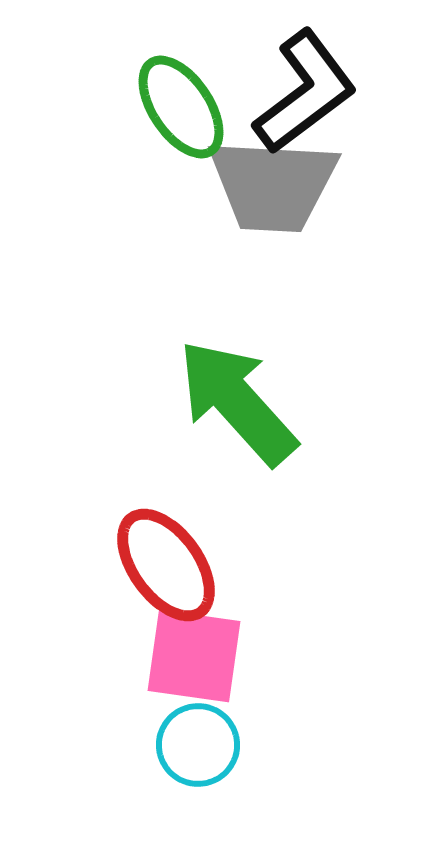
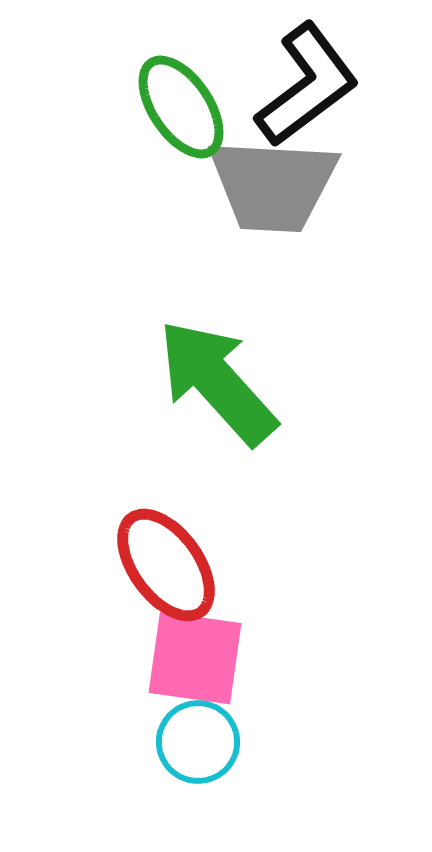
black L-shape: moved 2 px right, 7 px up
green arrow: moved 20 px left, 20 px up
pink square: moved 1 px right, 2 px down
cyan circle: moved 3 px up
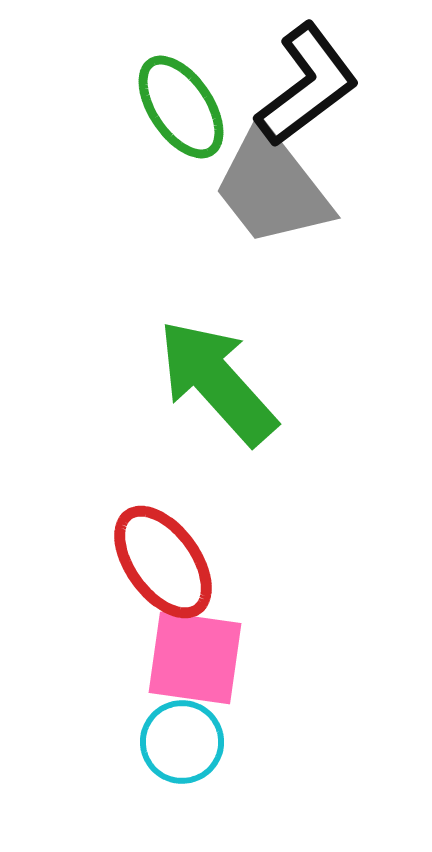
gray trapezoid: moved 1 px left, 2 px down; rotated 49 degrees clockwise
red ellipse: moved 3 px left, 3 px up
cyan circle: moved 16 px left
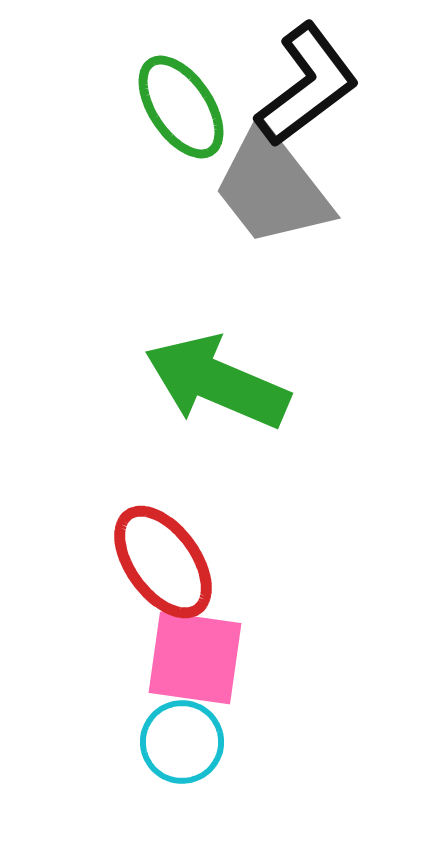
green arrow: rotated 25 degrees counterclockwise
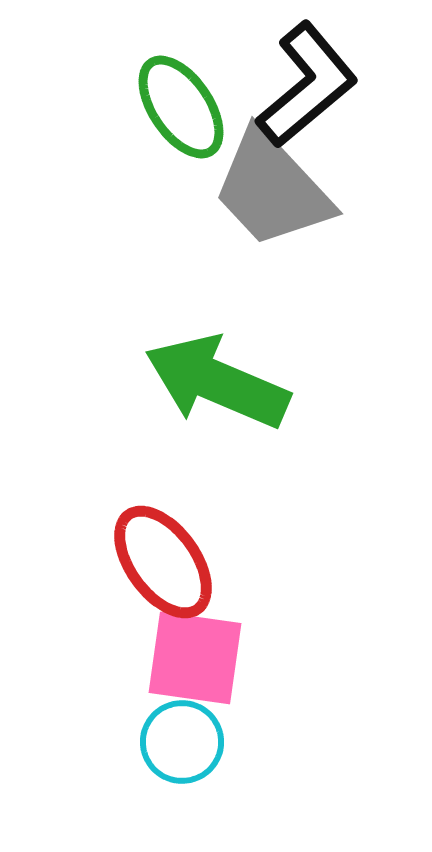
black L-shape: rotated 3 degrees counterclockwise
gray trapezoid: moved 2 px down; rotated 5 degrees counterclockwise
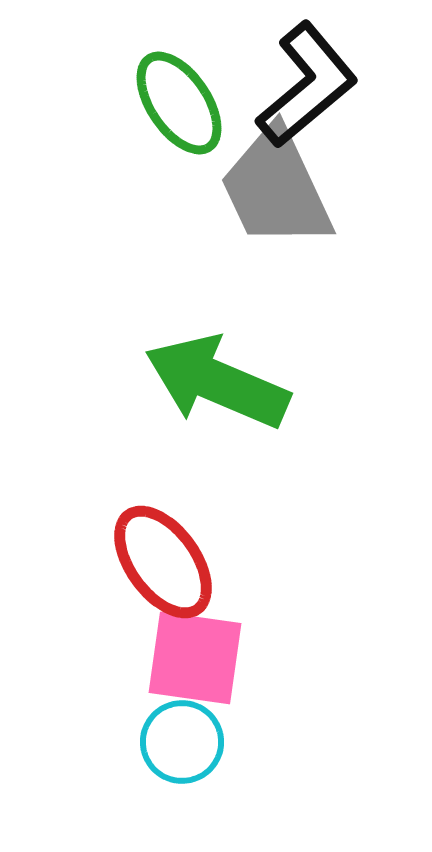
green ellipse: moved 2 px left, 4 px up
gray trapezoid: moved 4 px right, 1 px up; rotated 18 degrees clockwise
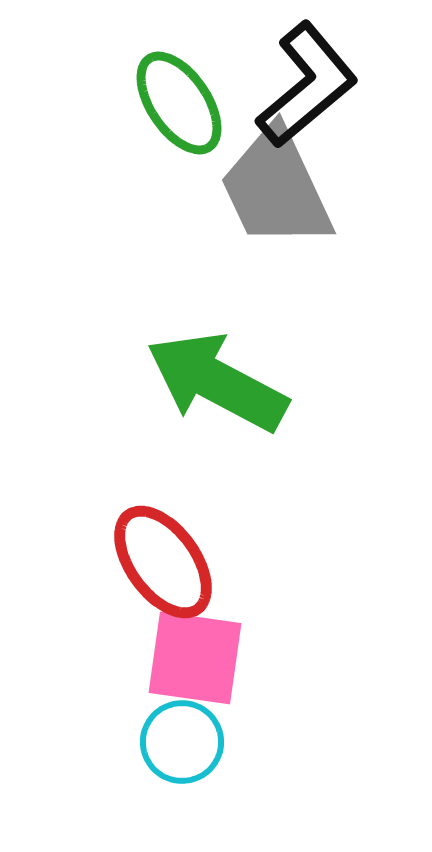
green arrow: rotated 5 degrees clockwise
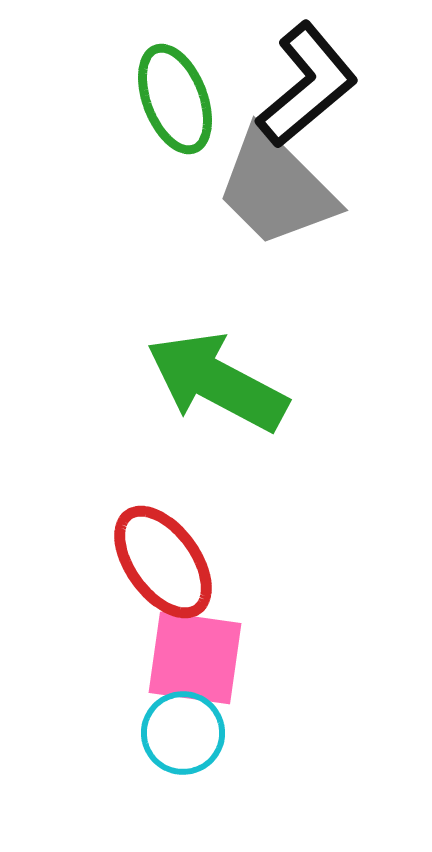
green ellipse: moved 4 px left, 4 px up; rotated 13 degrees clockwise
gray trapezoid: rotated 20 degrees counterclockwise
cyan circle: moved 1 px right, 9 px up
